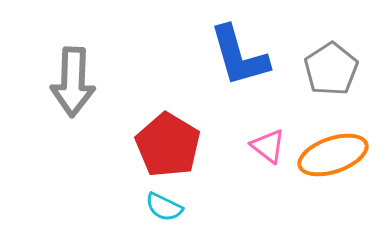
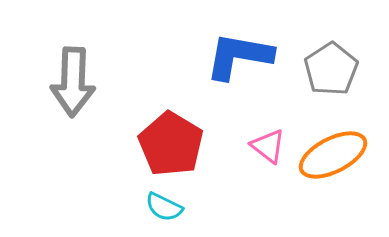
blue L-shape: rotated 116 degrees clockwise
red pentagon: moved 3 px right, 1 px up
orange ellipse: rotated 8 degrees counterclockwise
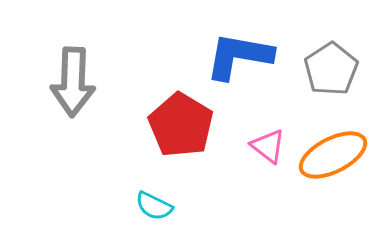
red pentagon: moved 10 px right, 19 px up
cyan semicircle: moved 10 px left, 1 px up
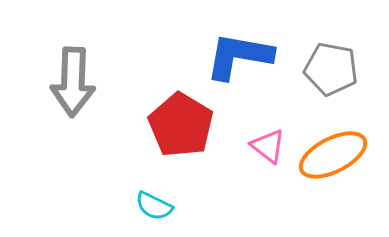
gray pentagon: rotated 28 degrees counterclockwise
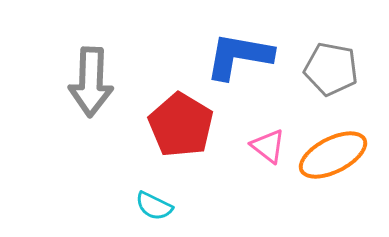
gray arrow: moved 18 px right
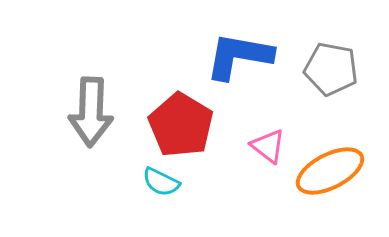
gray arrow: moved 30 px down
orange ellipse: moved 3 px left, 16 px down
cyan semicircle: moved 7 px right, 24 px up
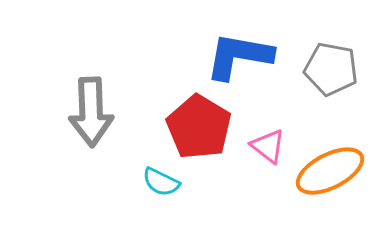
gray arrow: rotated 4 degrees counterclockwise
red pentagon: moved 18 px right, 2 px down
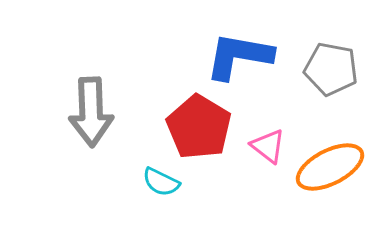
orange ellipse: moved 4 px up
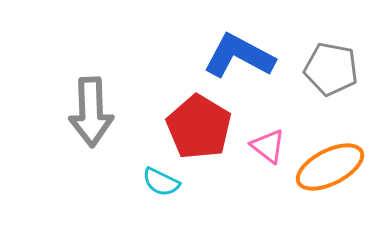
blue L-shape: rotated 18 degrees clockwise
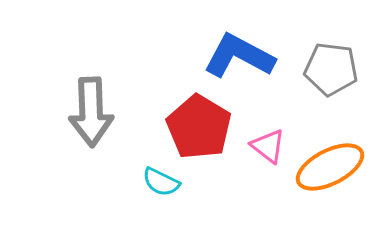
gray pentagon: rotated 4 degrees counterclockwise
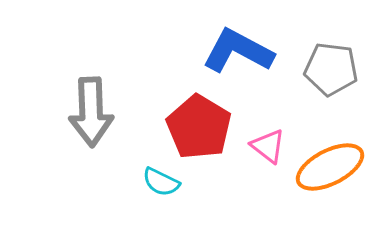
blue L-shape: moved 1 px left, 5 px up
